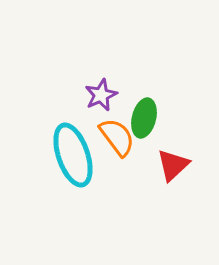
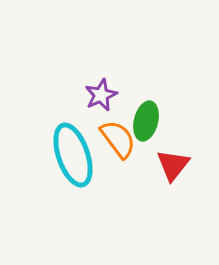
green ellipse: moved 2 px right, 3 px down
orange semicircle: moved 1 px right, 2 px down
red triangle: rotated 9 degrees counterclockwise
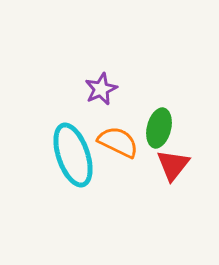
purple star: moved 6 px up
green ellipse: moved 13 px right, 7 px down
orange semicircle: moved 3 px down; rotated 27 degrees counterclockwise
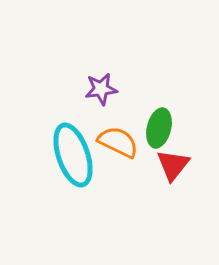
purple star: rotated 16 degrees clockwise
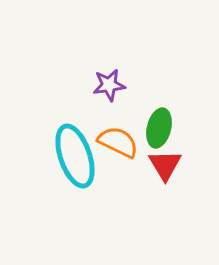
purple star: moved 8 px right, 4 px up
cyan ellipse: moved 2 px right, 1 px down
red triangle: moved 8 px left; rotated 9 degrees counterclockwise
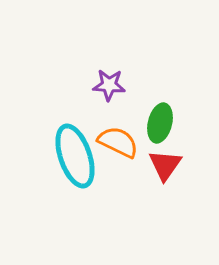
purple star: rotated 12 degrees clockwise
green ellipse: moved 1 px right, 5 px up
red triangle: rotated 6 degrees clockwise
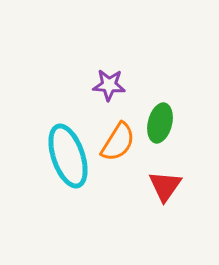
orange semicircle: rotated 96 degrees clockwise
cyan ellipse: moved 7 px left
red triangle: moved 21 px down
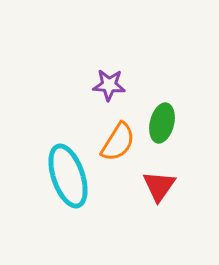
green ellipse: moved 2 px right
cyan ellipse: moved 20 px down
red triangle: moved 6 px left
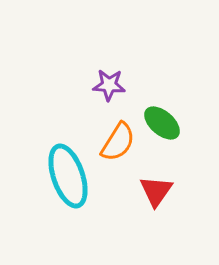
green ellipse: rotated 63 degrees counterclockwise
red triangle: moved 3 px left, 5 px down
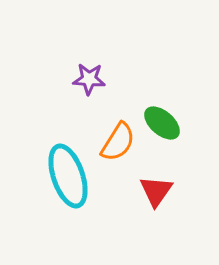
purple star: moved 20 px left, 6 px up
